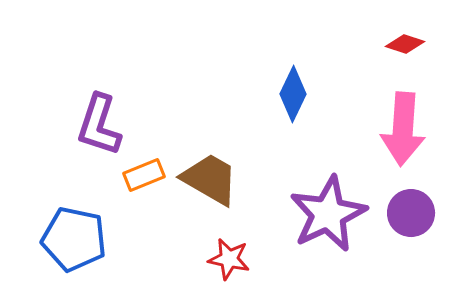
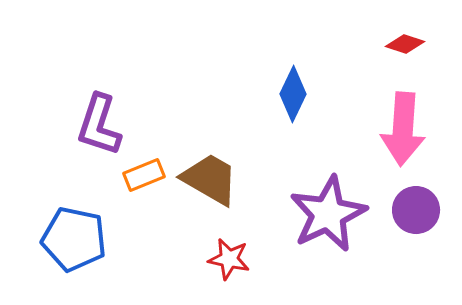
purple circle: moved 5 px right, 3 px up
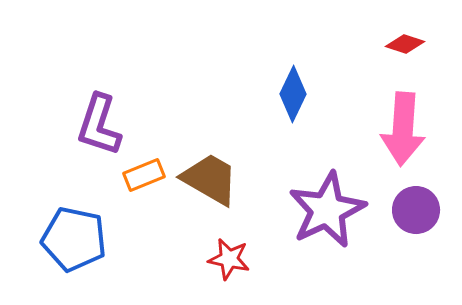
purple star: moved 1 px left, 4 px up
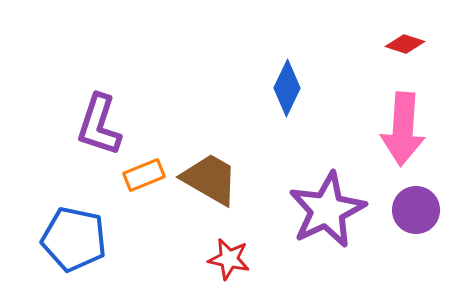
blue diamond: moved 6 px left, 6 px up
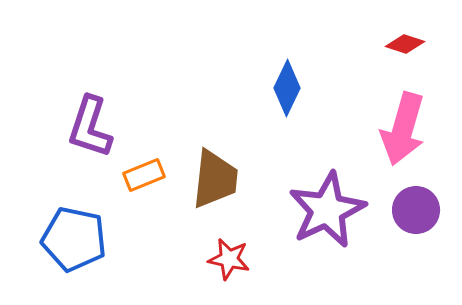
purple L-shape: moved 9 px left, 2 px down
pink arrow: rotated 12 degrees clockwise
brown trapezoid: moved 5 px right; rotated 66 degrees clockwise
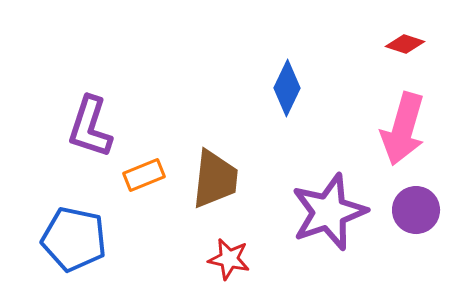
purple star: moved 2 px right, 2 px down; rotated 6 degrees clockwise
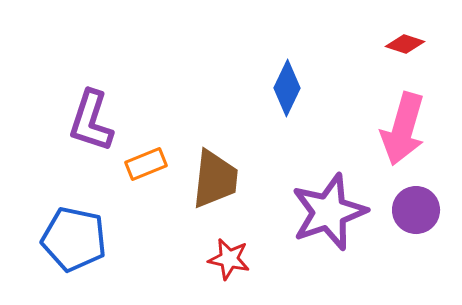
purple L-shape: moved 1 px right, 6 px up
orange rectangle: moved 2 px right, 11 px up
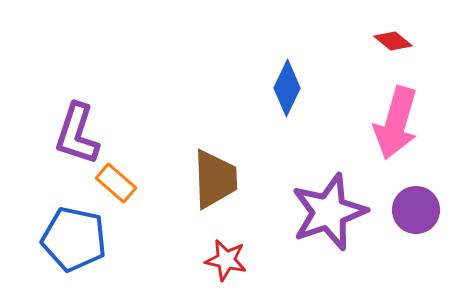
red diamond: moved 12 px left, 3 px up; rotated 21 degrees clockwise
purple L-shape: moved 14 px left, 13 px down
pink arrow: moved 7 px left, 6 px up
orange rectangle: moved 30 px left, 19 px down; rotated 63 degrees clockwise
brown trapezoid: rotated 8 degrees counterclockwise
red star: moved 3 px left, 1 px down
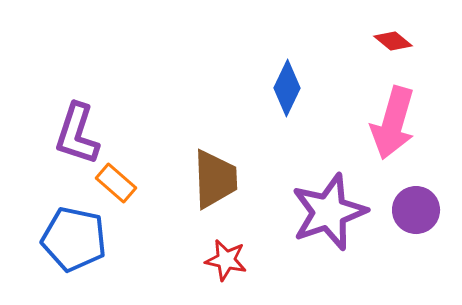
pink arrow: moved 3 px left
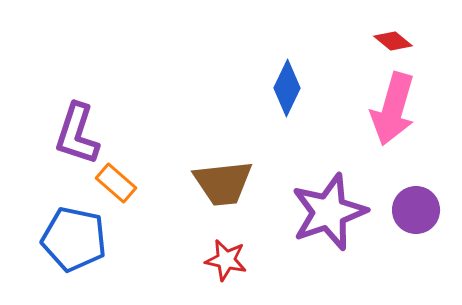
pink arrow: moved 14 px up
brown trapezoid: moved 8 px right, 4 px down; rotated 86 degrees clockwise
